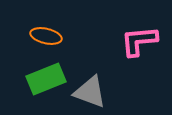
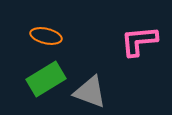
green rectangle: rotated 9 degrees counterclockwise
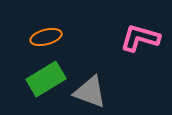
orange ellipse: moved 1 px down; rotated 28 degrees counterclockwise
pink L-shape: moved 1 px right, 3 px up; rotated 21 degrees clockwise
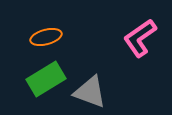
pink L-shape: rotated 51 degrees counterclockwise
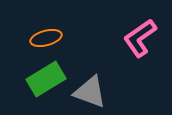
orange ellipse: moved 1 px down
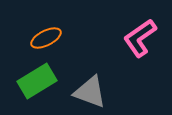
orange ellipse: rotated 12 degrees counterclockwise
green rectangle: moved 9 px left, 2 px down
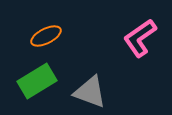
orange ellipse: moved 2 px up
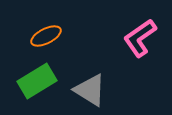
gray triangle: moved 2 px up; rotated 12 degrees clockwise
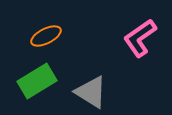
gray triangle: moved 1 px right, 2 px down
